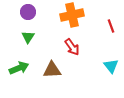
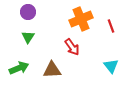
orange cross: moved 9 px right, 4 px down; rotated 10 degrees counterclockwise
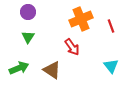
brown triangle: rotated 36 degrees clockwise
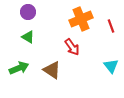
green triangle: rotated 32 degrees counterclockwise
